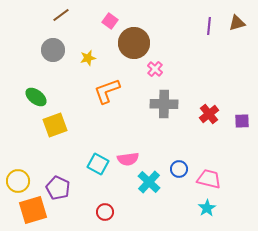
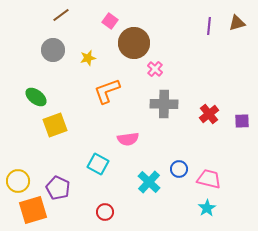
pink semicircle: moved 20 px up
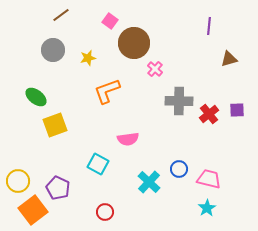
brown triangle: moved 8 px left, 36 px down
gray cross: moved 15 px right, 3 px up
purple square: moved 5 px left, 11 px up
orange square: rotated 20 degrees counterclockwise
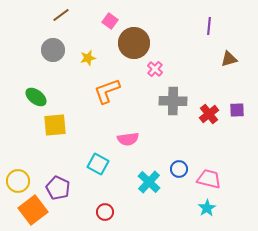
gray cross: moved 6 px left
yellow square: rotated 15 degrees clockwise
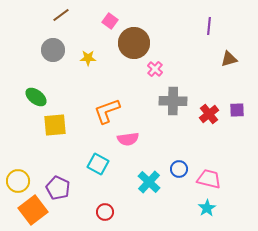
yellow star: rotated 14 degrees clockwise
orange L-shape: moved 20 px down
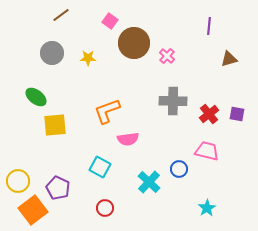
gray circle: moved 1 px left, 3 px down
pink cross: moved 12 px right, 13 px up
purple square: moved 4 px down; rotated 14 degrees clockwise
cyan square: moved 2 px right, 3 px down
pink trapezoid: moved 2 px left, 28 px up
red circle: moved 4 px up
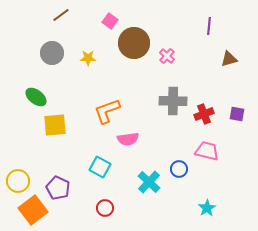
red cross: moved 5 px left; rotated 18 degrees clockwise
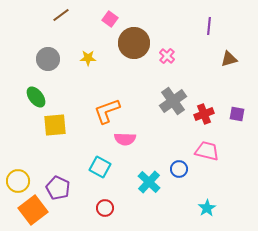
pink square: moved 2 px up
gray circle: moved 4 px left, 6 px down
green ellipse: rotated 15 degrees clockwise
gray cross: rotated 36 degrees counterclockwise
pink semicircle: moved 3 px left; rotated 10 degrees clockwise
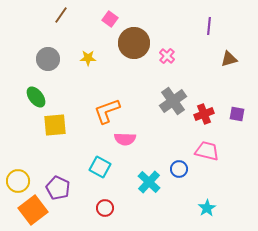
brown line: rotated 18 degrees counterclockwise
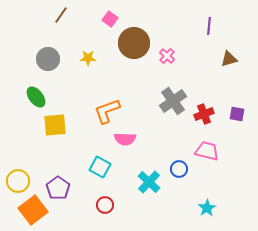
purple pentagon: rotated 10 degrees clockwise
red circle: moved 3 px up
